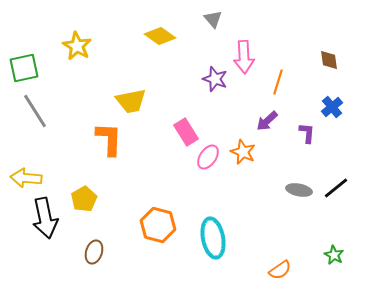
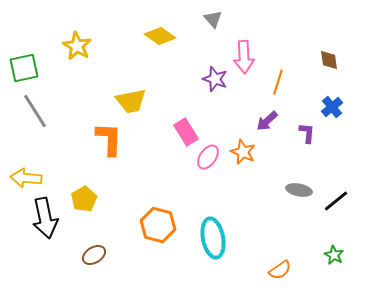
black line: moved 13 px down
brown ellipse: moved 3 px down; rotated 40 degrees clockwise
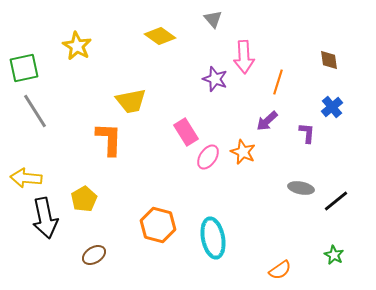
gray ellipse: moved 2 px right, 2 px up
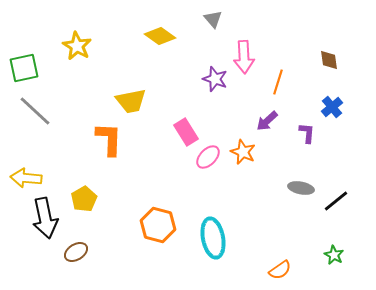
gray line: rotated 15 degrees counterclockwise
pink ellipse: rotated 10 degrees clockwise
brown ellipse: moved 18 px left, 3 px up
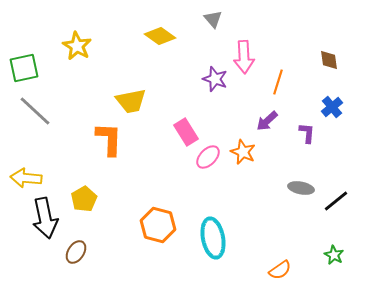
brown ellipse: rotated 25 degrees counterclockwise
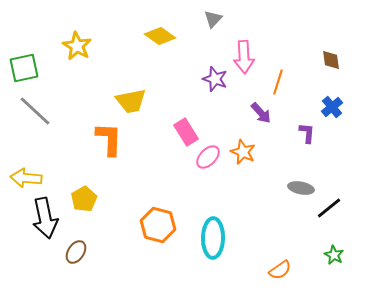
gray triangle: rotated 24 degrees clockwise
brown diamond: moved 2 px right
purple arrow: moved 6 px left, 8 px up; rotated 90 degrees counterclockwise
black line: moved 7 px left, 7 px down
cyan ellipse: rotated 12 degrees clockwise
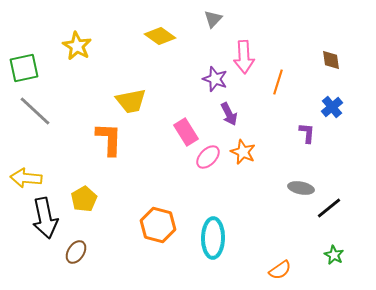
purple arrow: moved 32 px left, 1 px down; rotated 15 degrees clockwise
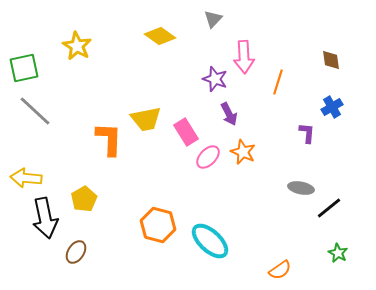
yellow trapezoid: moved 15 px right, 18 px down
blue cross: rotated 10 degrees clockwise
cyan ellipse: moved 3 px left, 3 px down; rotated 48 degrees counterclockwise
green star: moved 4 px right, 2 px up
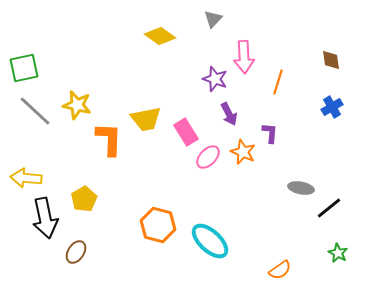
yellow star: moved 59 px down; rotated 16 degrees counterclockwise
purple L-shape: moved 37 px left
